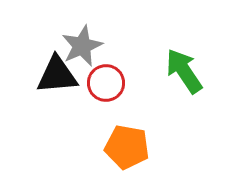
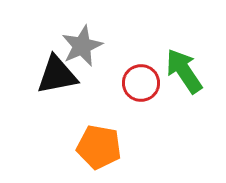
black triangle: rotated 6 degrees counterclockwise
red circle: moved 35 px right
orange pentagon: moved 28 px left
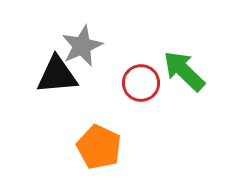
green arrow: rotated 12 degrees counterclockwise
black triangle: rotated 6 degrees clockwise
orange pentagon: rotated 15 degrees clockwise
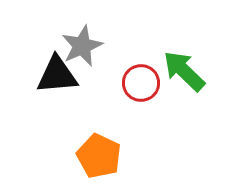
orange pentagon: moved 9 px down
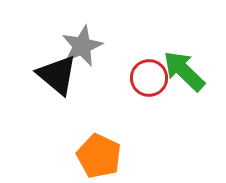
black triangle: rotated 45 degrees clockwise
red circle: moved 8 px right, 5 px up
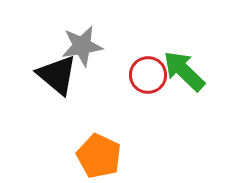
gray star: rotated 15 degrees clockwise
red circle: moved 1 px left, 3 px up
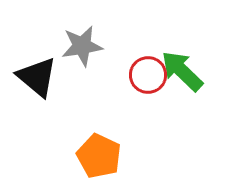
green arrow: moved 2 px left
black triangle: moved 20 px left, 2 px down
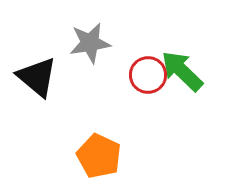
gray star: moved 8 px right, 3 px up
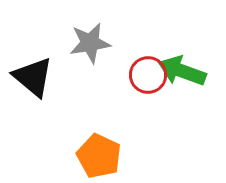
green arrow: rotated 24 degrees counterclockwise
black triangle: moved 4 px left
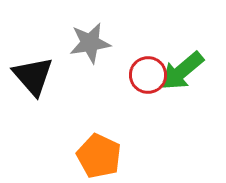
green arrow: rotated 60 degrees counterclockwise
black triangle: moved 1 px up; rotated 9 degrees clockwise
